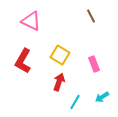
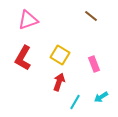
brown line: rotated 24 degrees counterclockwise
pink triangle: moved 3 px left, 1 px up; rotated 45 degrees counterclockwise
red L-shape: moved 3 px up
cyan arrow: moved 1 px left
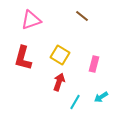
brown line: moved 9 px left
pink triangle: moved 3 px right
red L-shape: rotated 15 degrees counterclockwise
pink rectangle: rotated 35 degrees clockwise
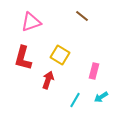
pink triangle: moved 2 px down
pink rectangle: moved 7 px down
red arrow: moved 11 px left, 2 px up
cyan line: moved 2 px up
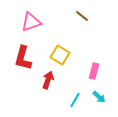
cyan arrow: moved 2 px left; rotated 104 degrees counterclockwise
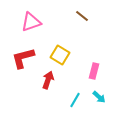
red L-shape: rotated 60 degrees clockwise
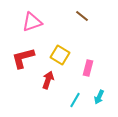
pink triangle: moved 1 px right
pink rectangle: moved 6 px left, 3 px up
cyan arrow: rotated 72 degrees clockwise
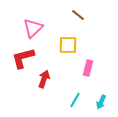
brown line: moved 4 px left, 1 px up
pink triangle: moved 1 px right, 6 px down; rotated 25 degrees counterclockwise
yellow square: moved 8 px right, 10 px up; rotated 30 degrees counterclockwise
red arrow: moved 4 px left, 1 px up
cyan arrow: moved 2 px right, 5 px down
